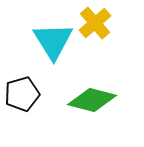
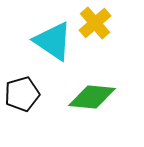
cyan triangle: rotated 24 degrees counterclockwise
green diamond: moved 3 px up; rotated 9 degrees counterclockwise
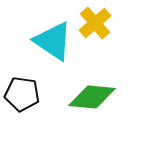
black pentagon: rotated 24 degrees clockwise
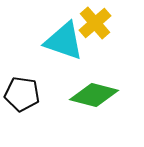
cyan triangle: moved 11 px right; rotated 15 degrees counterclockwise
green diamond: moved 2 px right, 2 px up; rotated 9 degrees clockwise
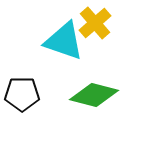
black pentagon: rotated 8 degrees counterclockwise
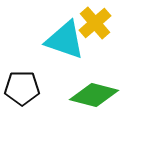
cyan triangle: moved 1 px right, 1 px up
black pentagon: moved 6 px up
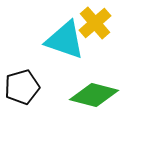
black pentagon: moved 1 px up; rotated 16 degrees counterclockwise
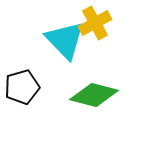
yellow cross: rotated 12 degrees clockwise
cyan triangle: rotated 27 degrees clockwise
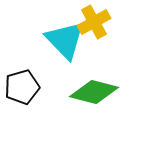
yellow cross: moved 1 px left, 1 px up
green diamond: moved 3 px up
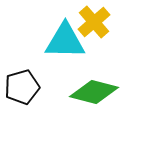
yellow cross: rotated 12 degrees counterclockwise
cyan triangle: moved 1 px down; rotated 45 degrees counterclockwise
